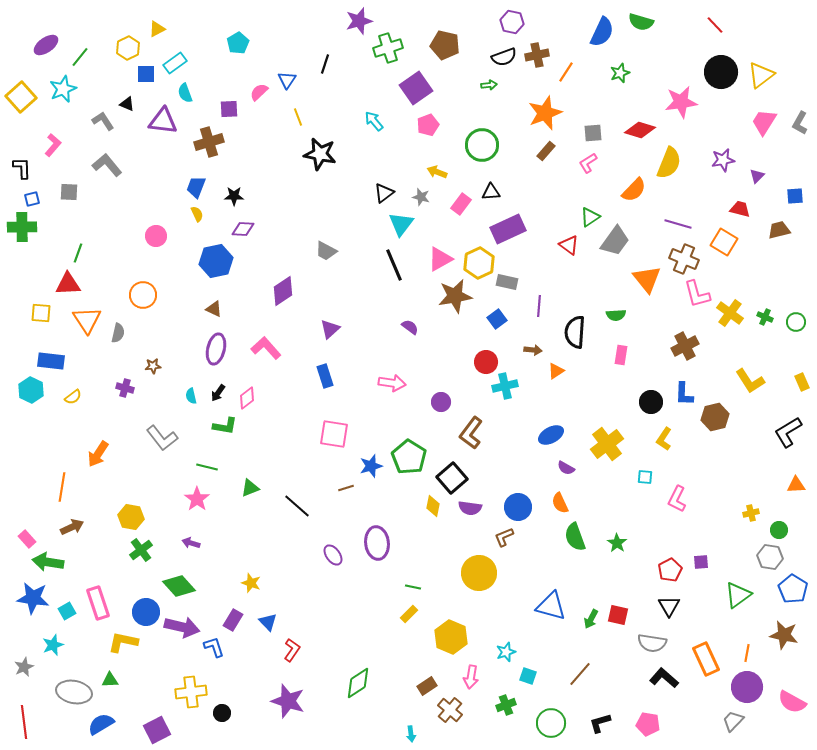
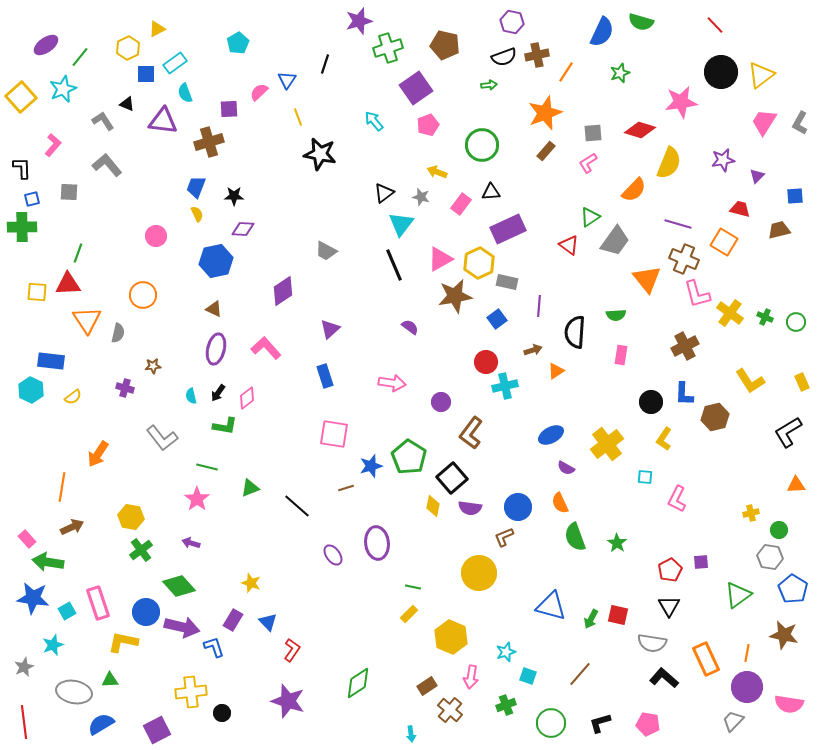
yellow square at (41, 313): moved 4 px left, 21 px up
brown arrow at (533, 350): rotated 24 degrees counterclockwise
pink semicircle at (792, 702): moved 3 px left, 2 px down; rotated 20 degrees counterclockwise
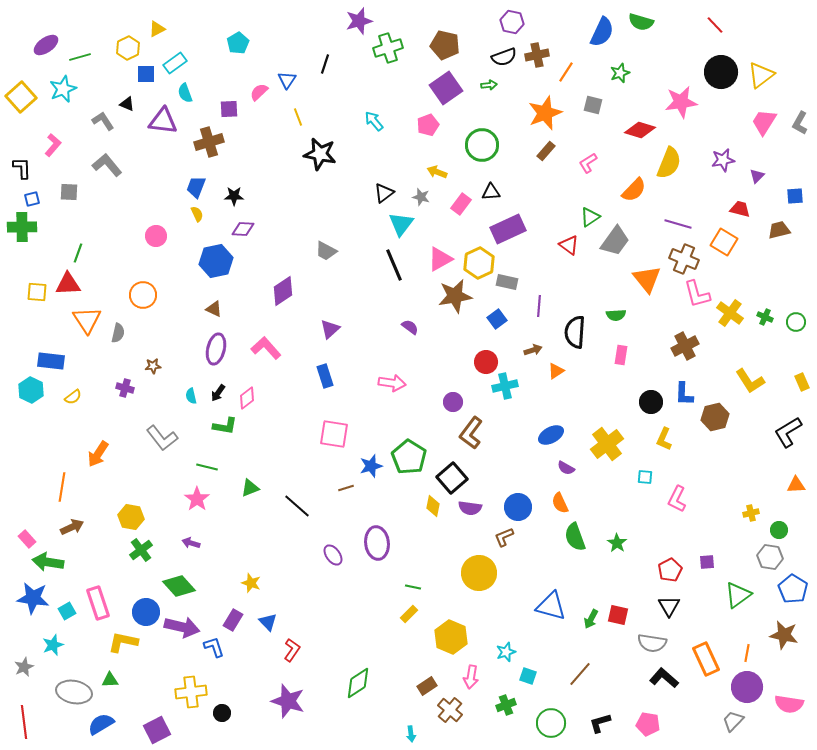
green line at (80, 57): rotated 35 degrees clockwise
purple square at (416, 88): moved 30 px right
gray square at (593, 133): moved 28 px up; rotated 18 degrees clockwise
purple circle at (441, 402): moved 12 px right
yellow L-shape at (664, 439): rotated 10 degrees counterclockwise
purple square at (701, 562): moved 6 px right
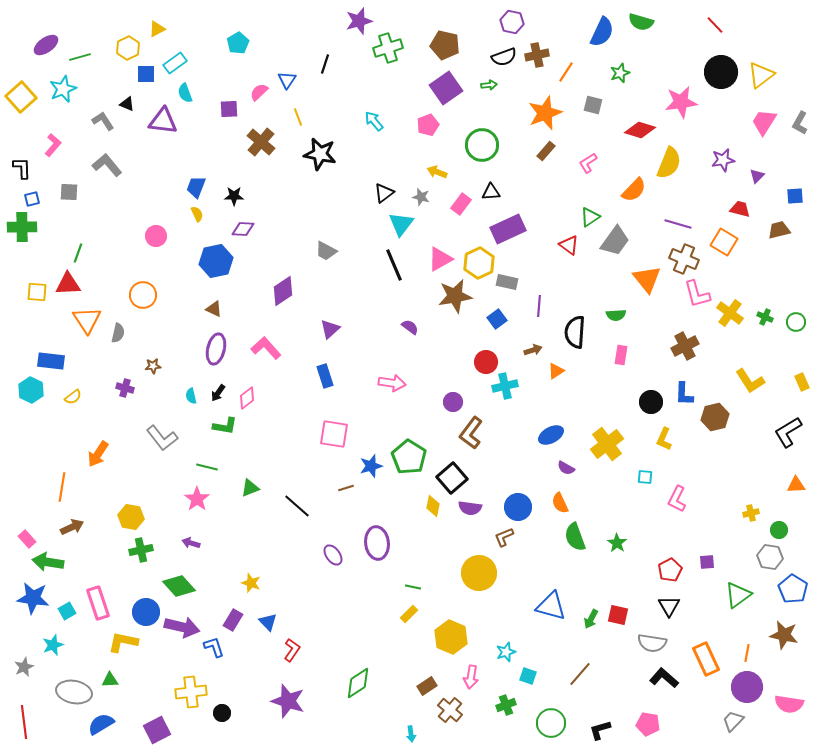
brown cross at (209, 142): moved 52 px right; rotated 32 degrees counterclockwise
green cross at (141, 550): rotated 25 degrees clockwise
black L-shape at (600, 723): moved 7 px down
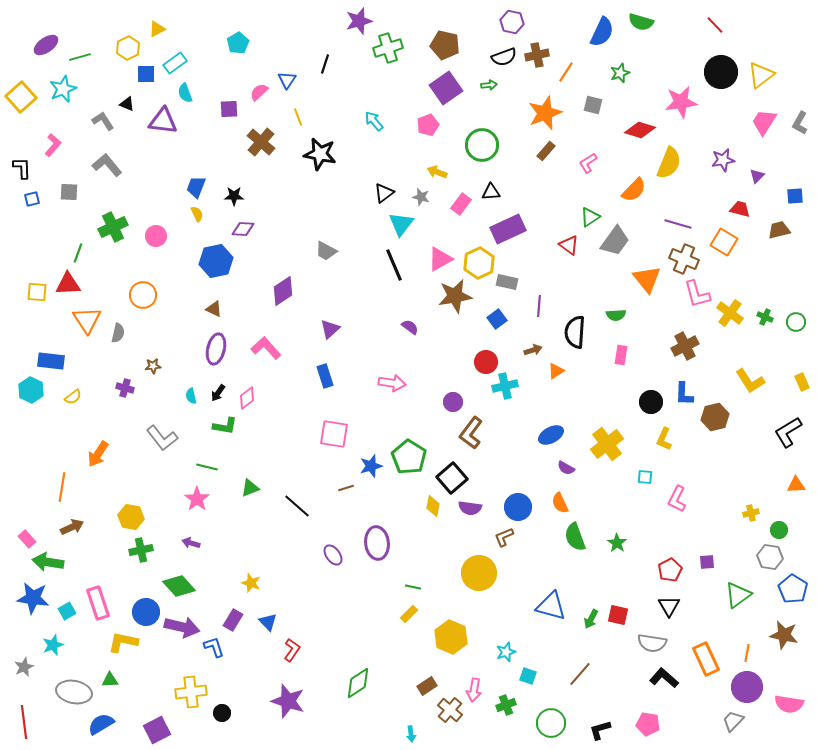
green cross at (22, 227): moved 91 px right; rotated 24 degrees counterclockwise
pink arrow at (471, 677): moved 3 px right, 13 px down
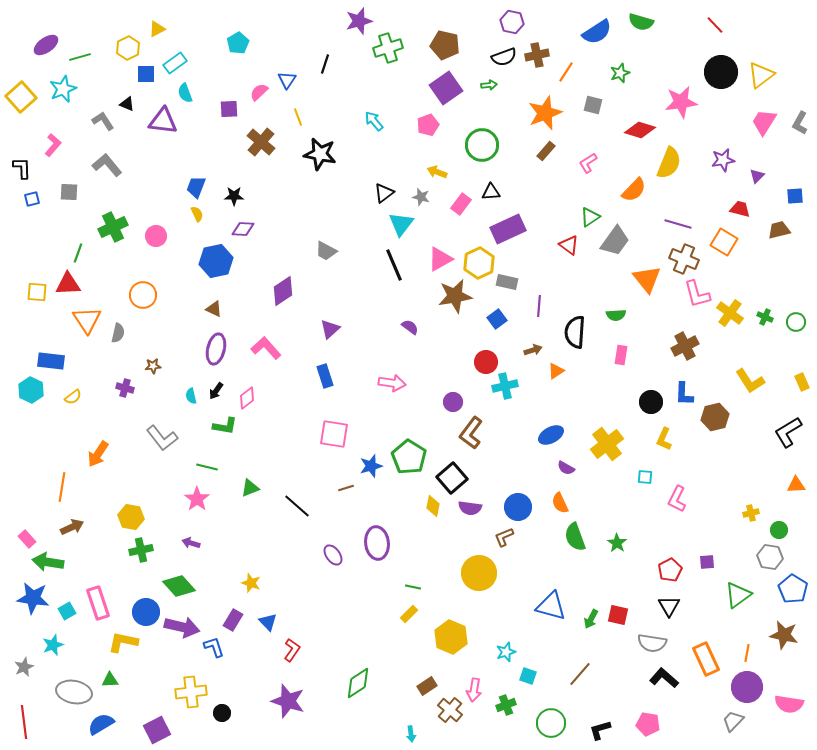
blue semicircle at (602, 32): moved 5 px left; rotated 32 degrees clockwise
black arrow at (218, 393): moved 2 px left, 2 px up
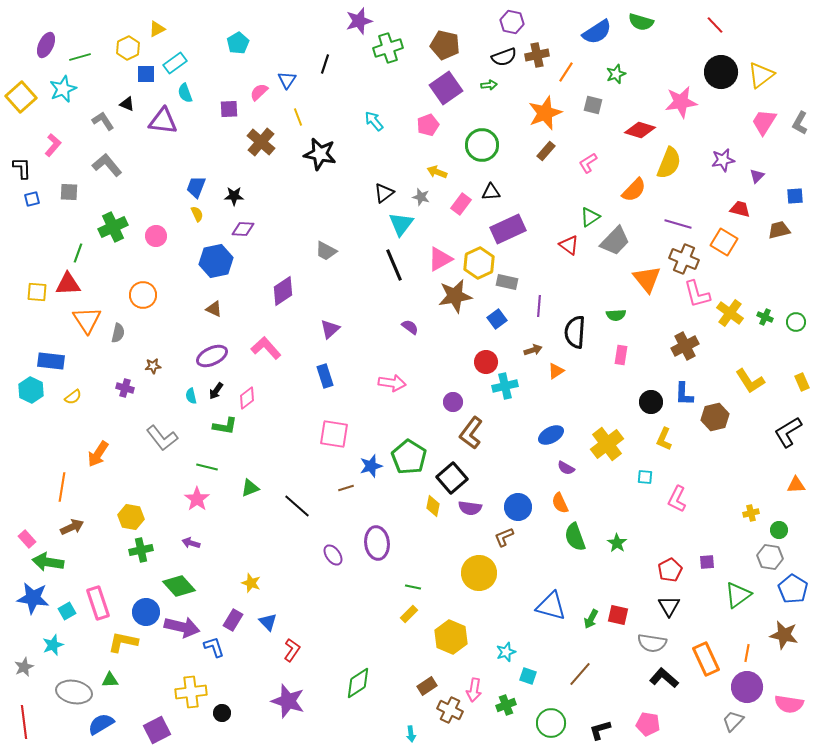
purple ellipse at (46, 45): rotated 30 degrees counterclockwise
green star at (620, 73): moved 4 px left, 1 px down
gray trapezoid at (615, 241): rotated 8 degrees clockwise
purple ellipse at (216, 349): moved 4 px left, 7 px down; rotated 52 degrees clockwise
brown cross at (450, 710): rotated 15 degrees counterclockwise
